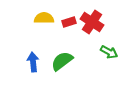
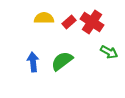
red rectangle: rotated 24 degrees counterclockwise
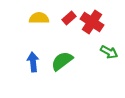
yellow semicircle: moved 5 px left
red rectangle: moved 4 px up
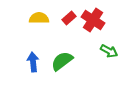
red cross: moved 1 px right, 2 px up
green arrow: moved 1 px up
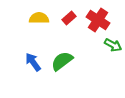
red cross: moved 5 px right
green arrow: moved 4 px right, 6 px up
blue arrow: rotated 30 degrees counterclockwise
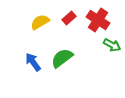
yellow semicircle: moved 1 px right, 4 px down; rotated 30 degrees counterclockwise
green arrow: moved 1 px left
green semicircle: moved 3 px up
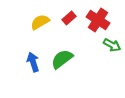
green semicircle: moved 1 px down
blue arrow: rotated 18 degrees clockwise
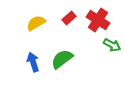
yellow semicircle: moved 4 px left, 1 px down
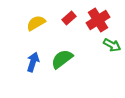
red cross: rotated 25 degrees clockwise
blue arrow: rotated 36 degrees clockwise
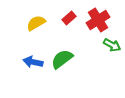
blue arrow: rotated 96 degrees counterclockwise
